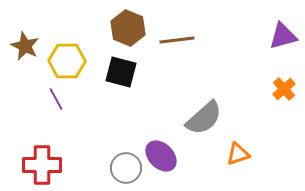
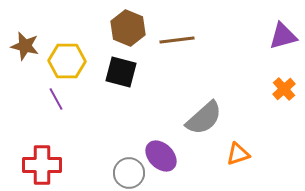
brown star: rotated 12 degrees counterclockwise
gray circle: moved 3 px right, 5 px down
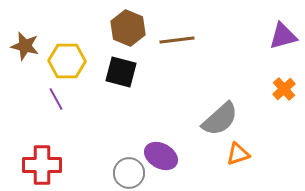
gray semicircle: moved 16 px right, 1 px down
purple ellipse: rotated 16 degrees counterclockwise
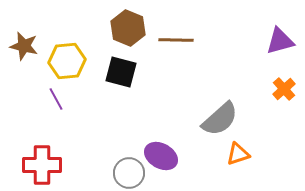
purple triangle: moved 3 px left, 5 px down
brown line: moved 1 px left; rotated 8 degrees clockwise
brown star: moved 1 px left
yellow hexagon: rotated 6 degrees counterclockwise
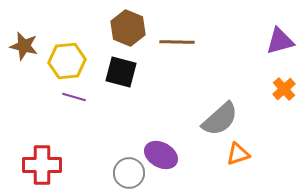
brown line: moved 1 px right, 2 px down
purple line: moved 18 px right, 2 px up; rotated 45 degrees counterclockwise
purple ellipse: moved 1 px up
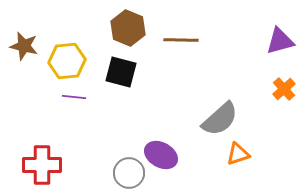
brown line: moved 4 px right, 2 px up
purple line: rotated 10 degrees counterclockwise
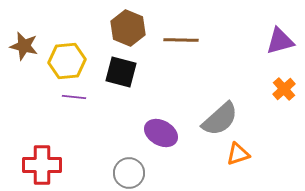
purple ellipse: moved 22 px up
